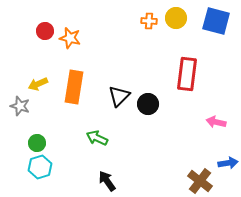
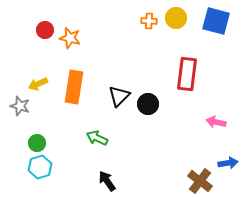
red circle: moved 1 px up
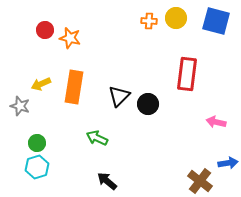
yellow arrow: moved 3 px right
cyan hexagon: moved 3 px left
black arrow: rotated 15 degrees counterclockwise
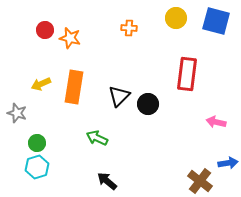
orange cross: moved 20 px left, 7 px down
gray star: moved 3 px left, 7 px down
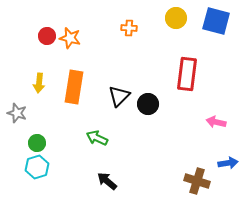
red circle: moved 2 px right, 6 px down
yellow arrow: moved 2 px left, 1 px up; rotated 60 degrees counterclockwise
brown cross: moved 3 px left; rotated 20 degrees counterclockwise
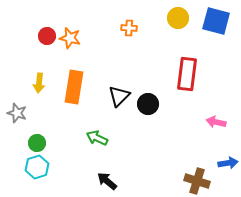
yellow circle: moved 2 px right
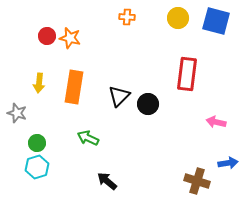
orange cross: moved 2 px left, 11 px up
green arrow: moved 9 px left
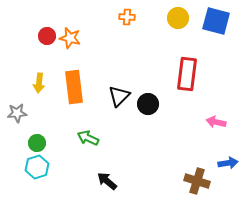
orange rectangle: rotated 16 degrees counterclockwise
gray star: rotated 24 degrees counterclockwise
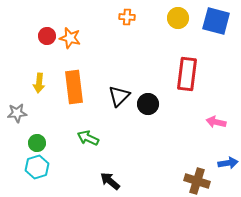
black arrow: moved 3 px right
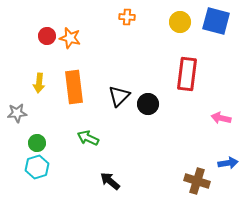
yellow circle: moved 2 px right, 4 px down
pink arrow: moved 5 px right, 4 px up
